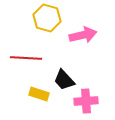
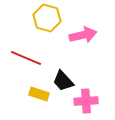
red line: rotated 20 degrees clockwise
black trapezoid: moved 1 px left, 1 px down
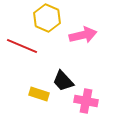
yellow hexagon: rotated 8 degrees clockwise
red line: moved 4 px left, 12 px up
pink cross: rotated 15 degrees clockwise
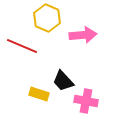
pink arrow: rotated 8 degrees clockwise
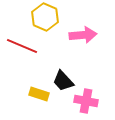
yellow hexagon: moved 2 px left, 1 px up
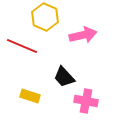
pink arrow: rotated 8 degrees counterclockwise
black trapezoid: moved 1 px right, 4 px up
yellow rectangle: moved 9 px left, 2 px down
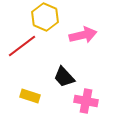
red line: rotated 60 degrees counterclockwise
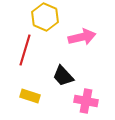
pink arrow: moved 1 px left, 2 px down
red line: moved 3 px right, 4 px down; rotated 36 degrees counterclockwise
black trapezoid: moved 1 px left, 1 px up
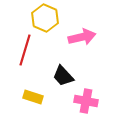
yellow hexagon: moved 1 px down
yellow rectangle: moved 3 px right, 1 px down
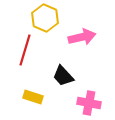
pink cross: moved 3 px right, 2 px down
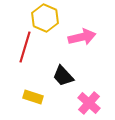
red line: moved 3 px up
pink cross: rotated 30 degrees clockwise
